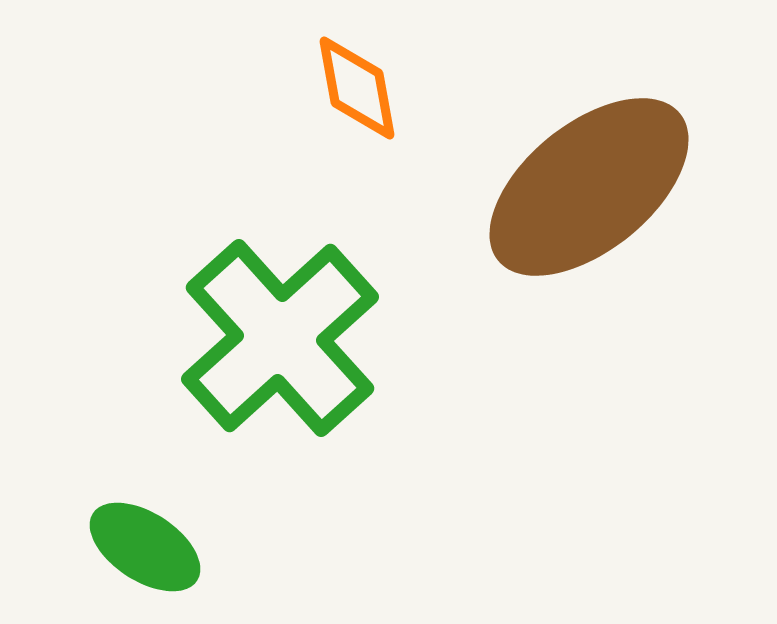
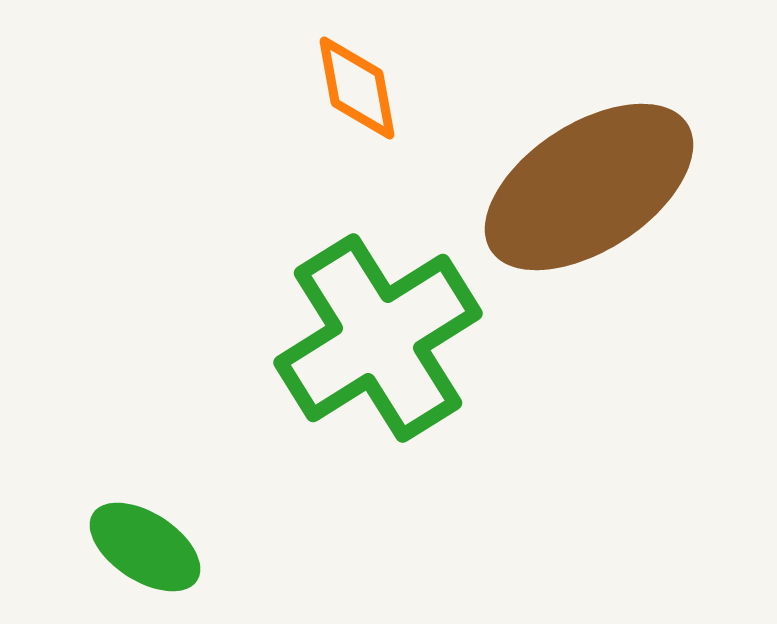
brown ellipse: rotated 6 degrees clockwise
green cross: moved 98 px right; rotated 10 degrees clockwise
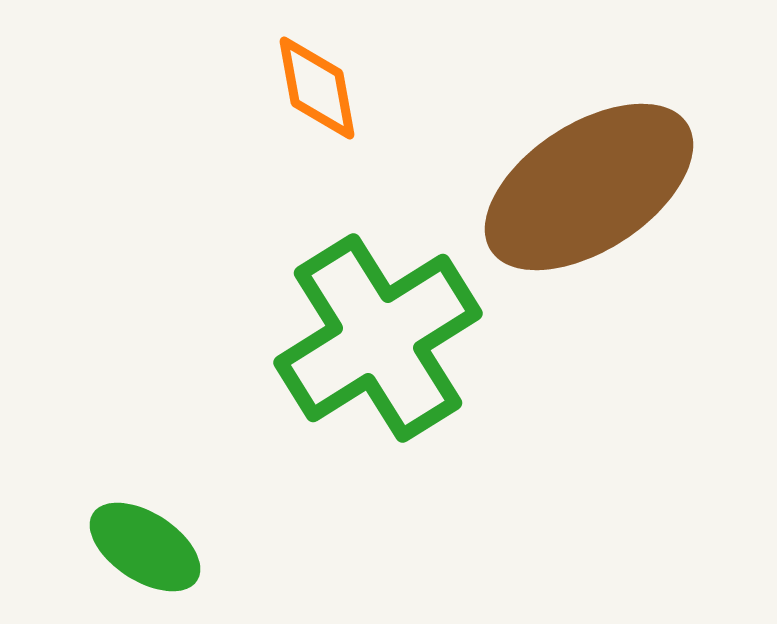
orange diamond: moved 40 px left
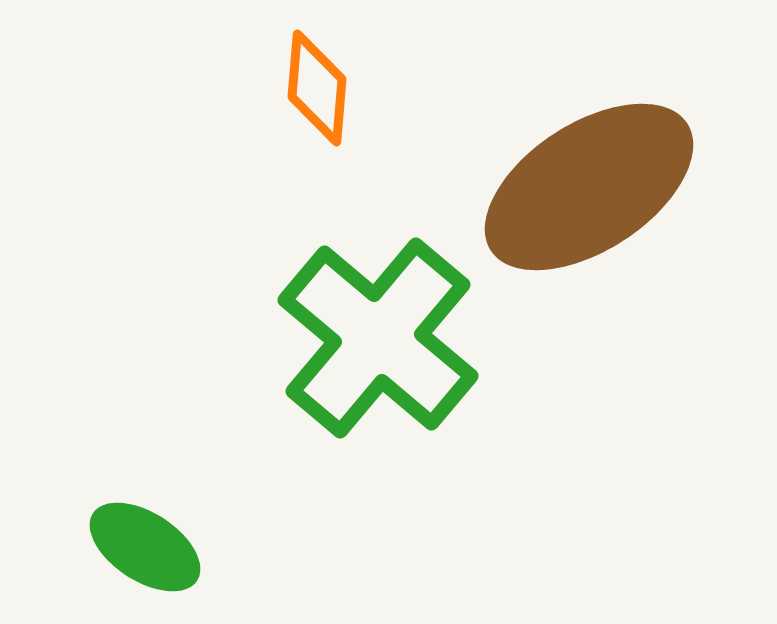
orange diamond: rotated 15 degrees clockwise
green cross: rotated 18 degrees counterclockwise
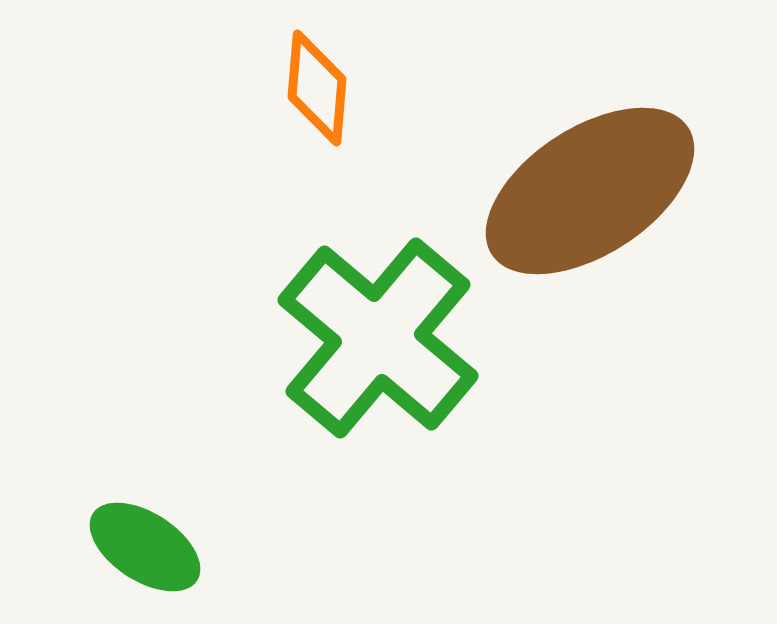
brown ellipse: moved 1 px right, 4 px down
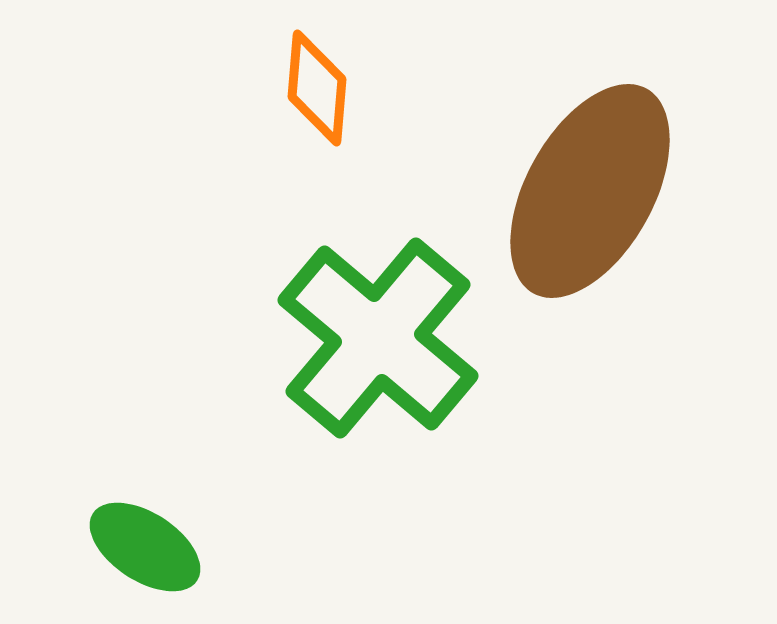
brown ellipse: rotated 28 degrees counterclockwise
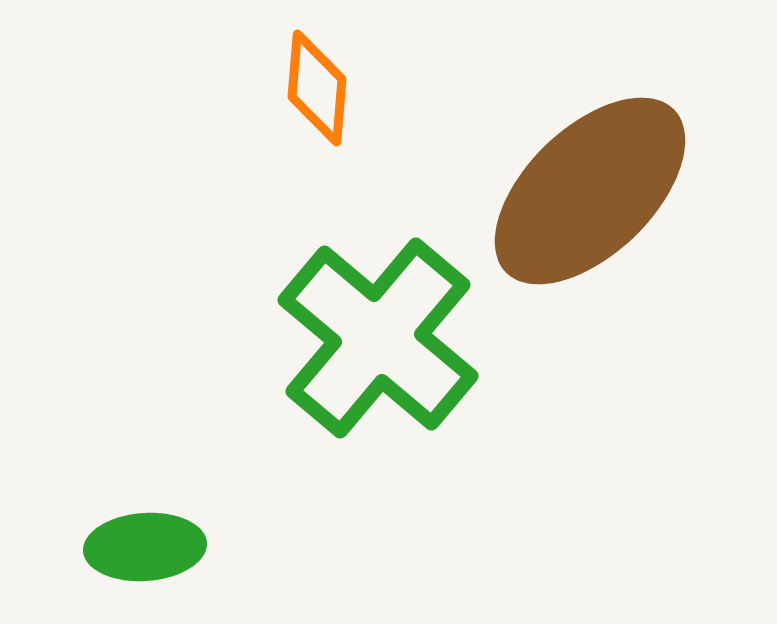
brown ellipse: rotated 17 degrees clockwise
green ellipse: rotated 37 degrees counterclockwise
